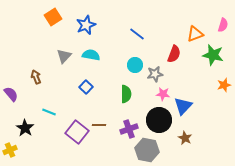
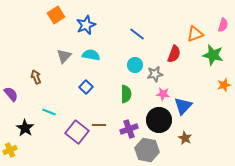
orange square: moved 3 px right, 2 px up
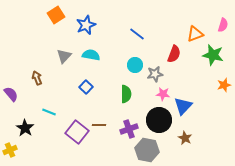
brown arrow: moved 1 px right, 1 px down
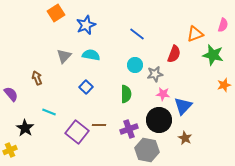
orange square: moved 2 px up
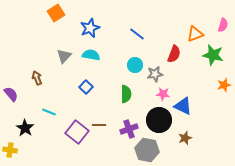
blue star: moved 4 px right, 3 px down
blue triangle: rotated 48 degrees counterclockwise
brown star: rotated 24 degrees clockwise
yellow cross: rotated 32 degrees clockwise
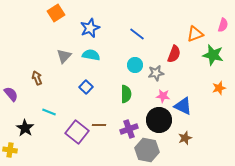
gray star: moved 1 px right, 1 px up
orange star: moved 5 px left, 3 px down
pink star: moved 2 px down
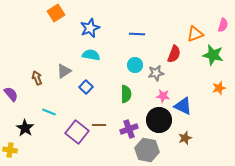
blue line: rotated 35 degrees counterclockwise
gray triangle: moved 15 px down; rotated 14 degrees clockwise
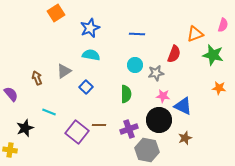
orange star: rotated 24 degrees clockwise
black star: rotated 18 degrees clockwise
